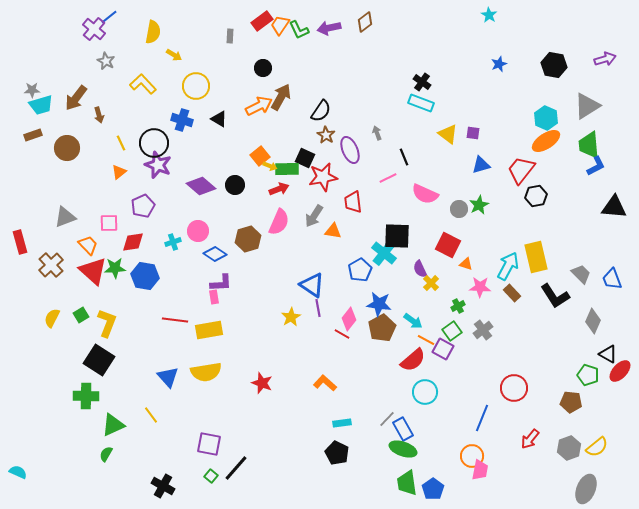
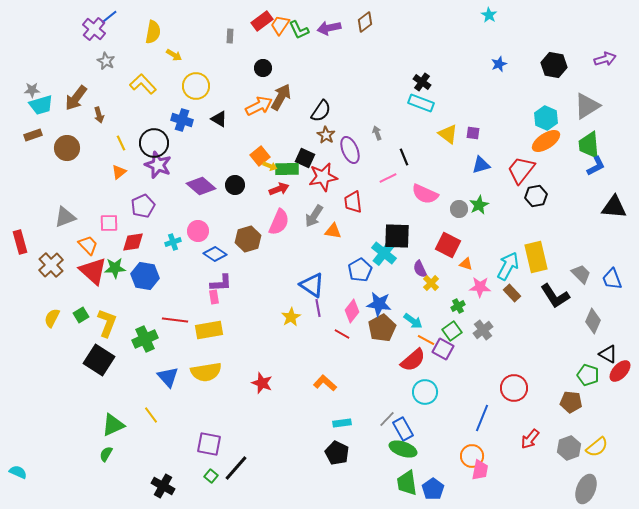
pink diamond at (349, 319): moved 3 px right, 8 px up
green cross at (86, 396): moved 59 px right, 57 px up; rotated 25 degrees counterclockwise
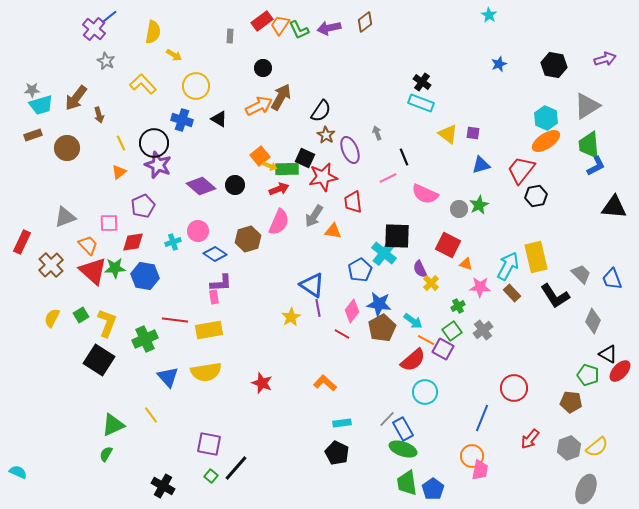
red rectangle at (20, 242): moved 2 px right; rotated 40 degrees clockwise
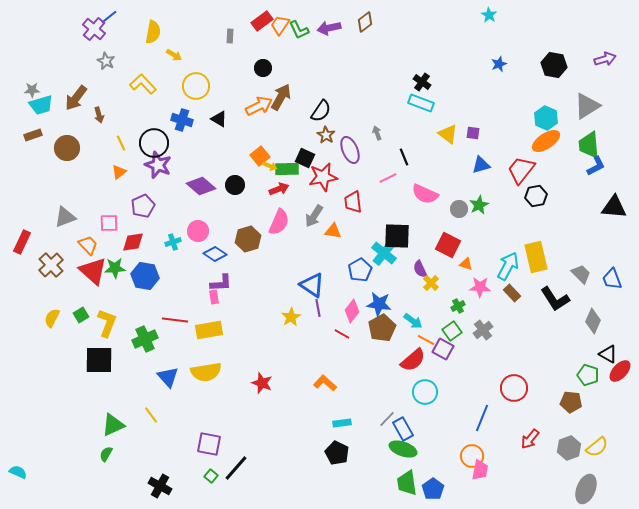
black L-shape at (555, 296): moved 3 px down
black square at (99, 360): rotated 32 degrees counterclockwise
black cross at (163, 486): moved 3 px left
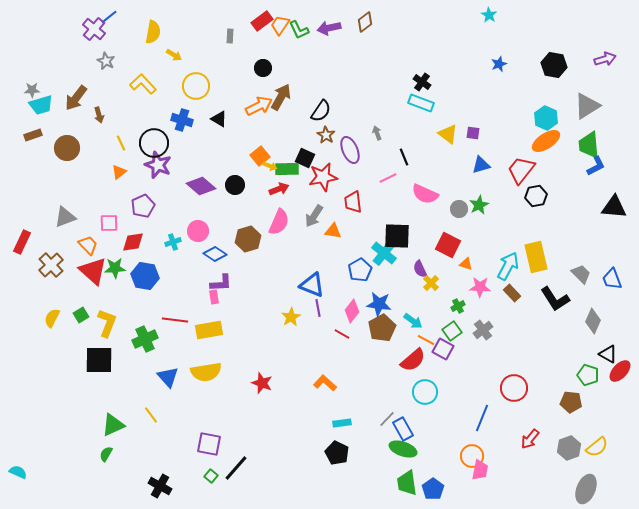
blue triangle at (312, 285): rotated 12 degrees counterclockwise
